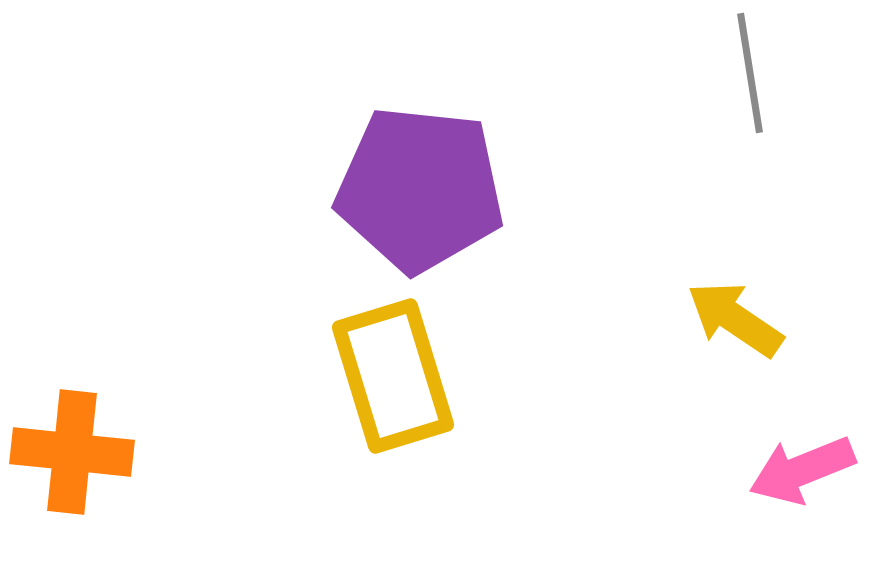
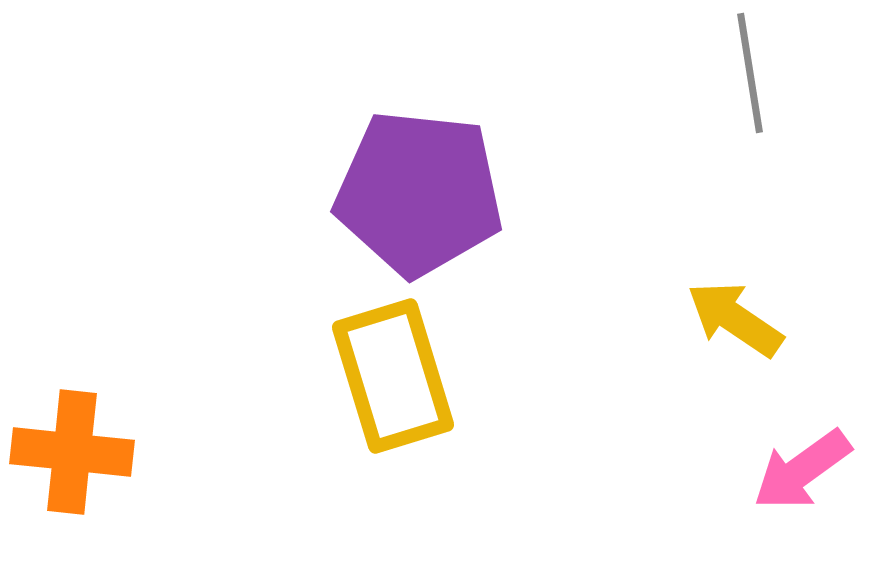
purple pentagon: moved 1 px left, 4 px down
pink arrow: rotated 14 degrees counterclockwise
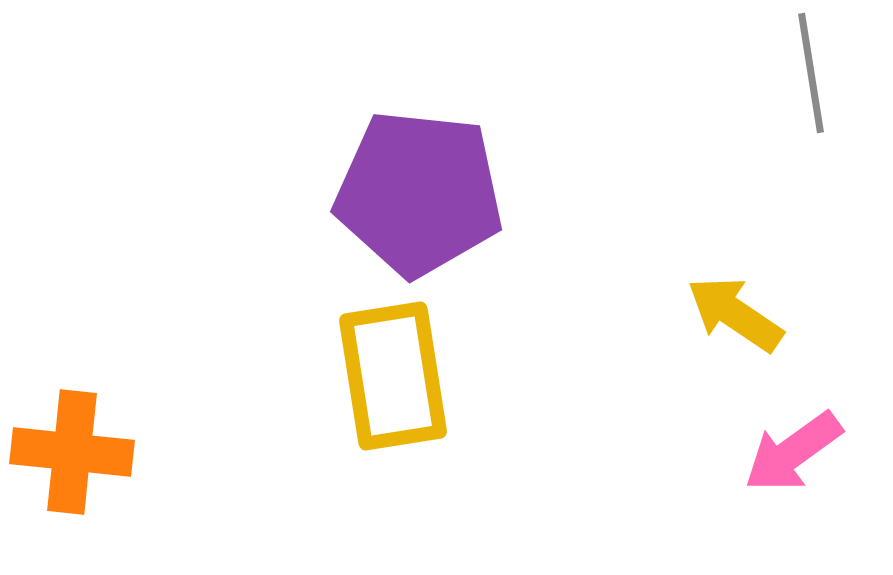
gray line: moved 61 px right
yellow arrow: moved 5 px up
yellow rectangle: rotated 8 degrees clockwise
pink arrow: moved 9 px left, 18 px up
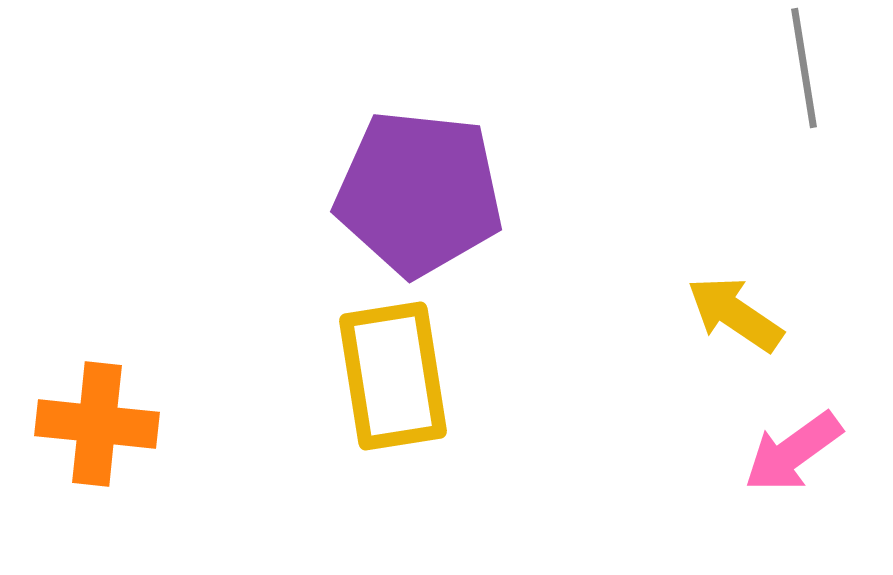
gray line: moved 7 px left, 5 px up
orange cross: moved 25 px right, 28 px up
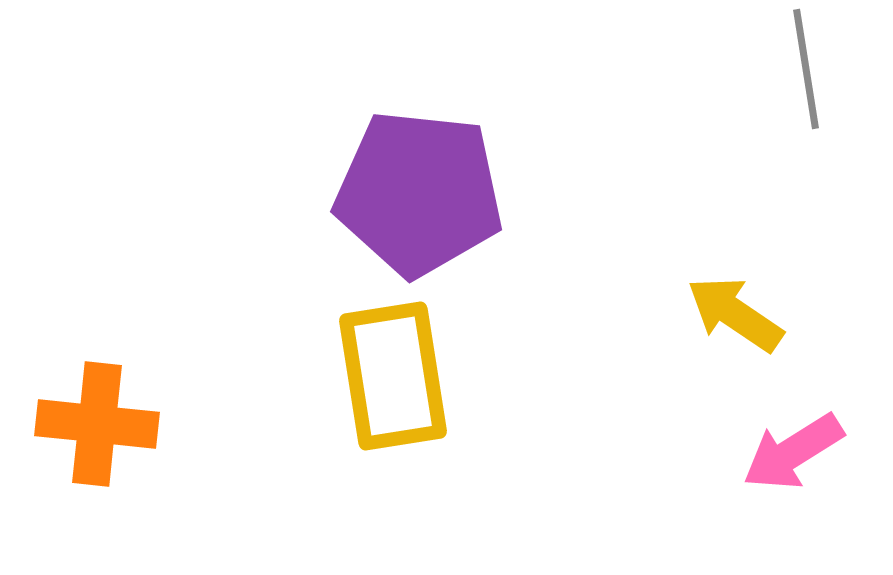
gray line: moved 2 px right, 1 px down
pink arrow: rotated 4 degrees clockwise
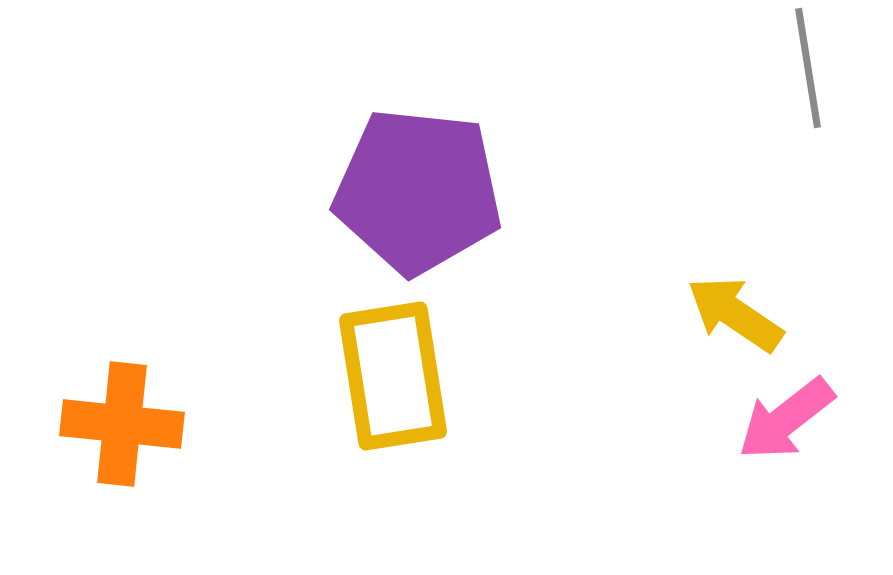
gray line: moved 2 px right, 1 px up
purple pentagon: moved 1 px left, 2 px up
orange cross: moved 25 px right
pink arrow: moved 7 px left, 33 px up; rotated 6 degrees counterclockwise
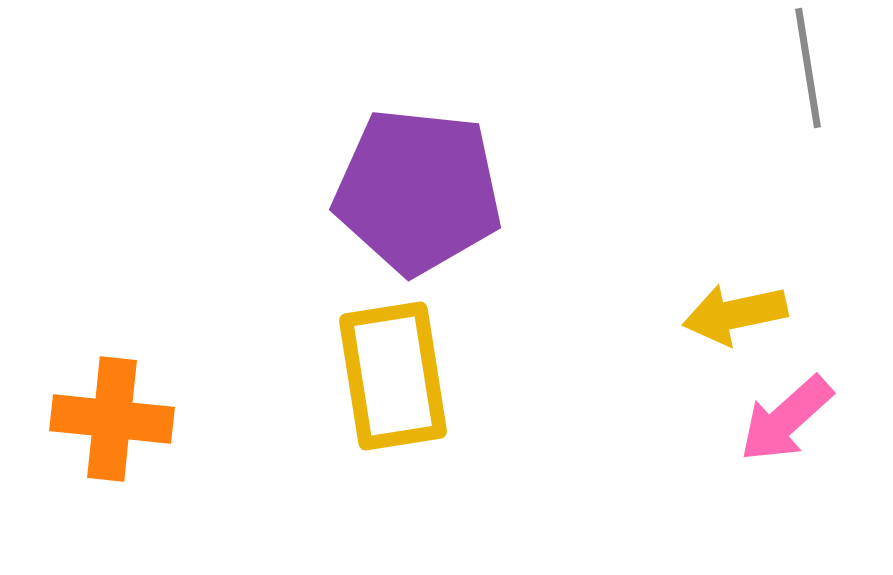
yellow arrow: rotated 46 degrees counterclockwise
pink arrow: rotated 4 degrees counterclockwise
orange cross: moved 10 px left, 5 px up
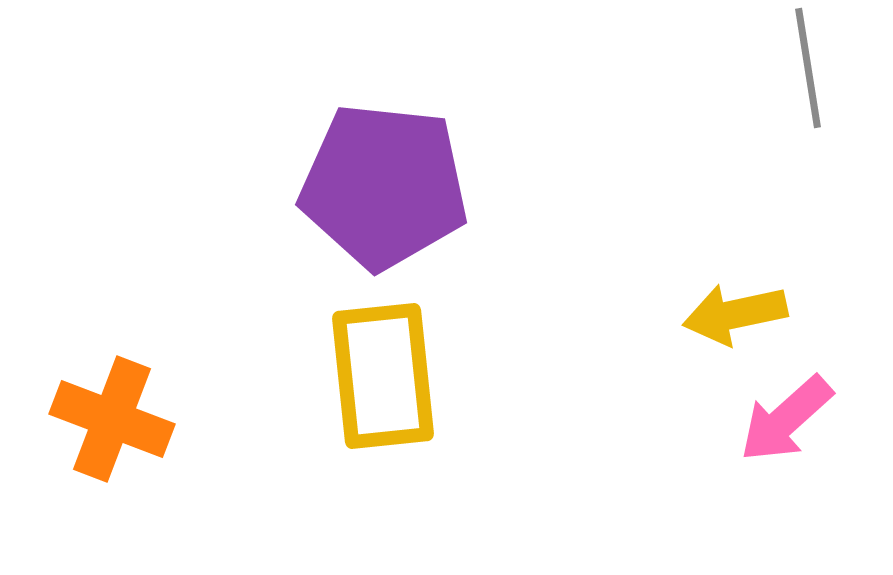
purple pentagon: moved 34 px left, 5 px up
yellow rectangle: moved 10 px left; rotated 3 degrees clockwise
orange cross: rotated 15 degrees clockwise
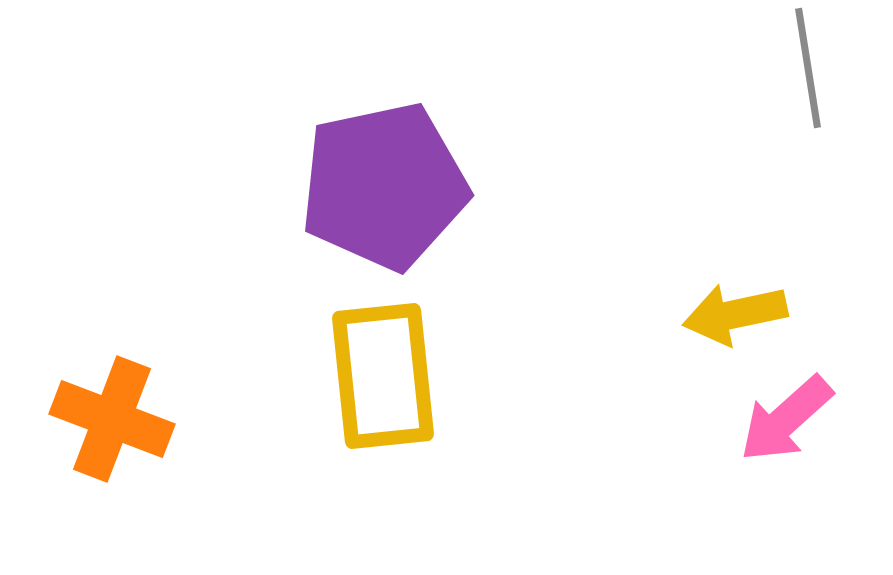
purple pentagon: rotated 18 degrees counterclockwise
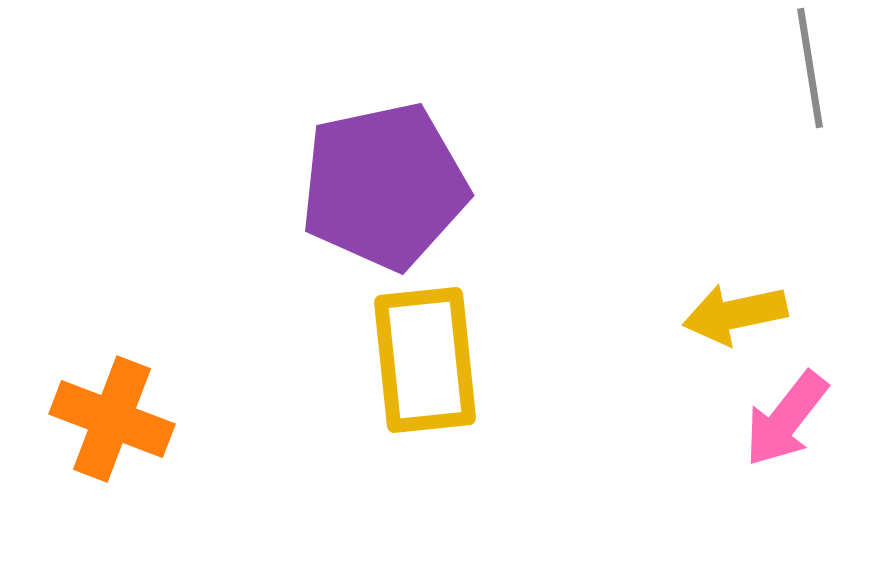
gray line: moved 2 px right
yellow rectangle: moved 42 px right, 16 px up
pink arrow: rotated 10 degrees counterclockwise
